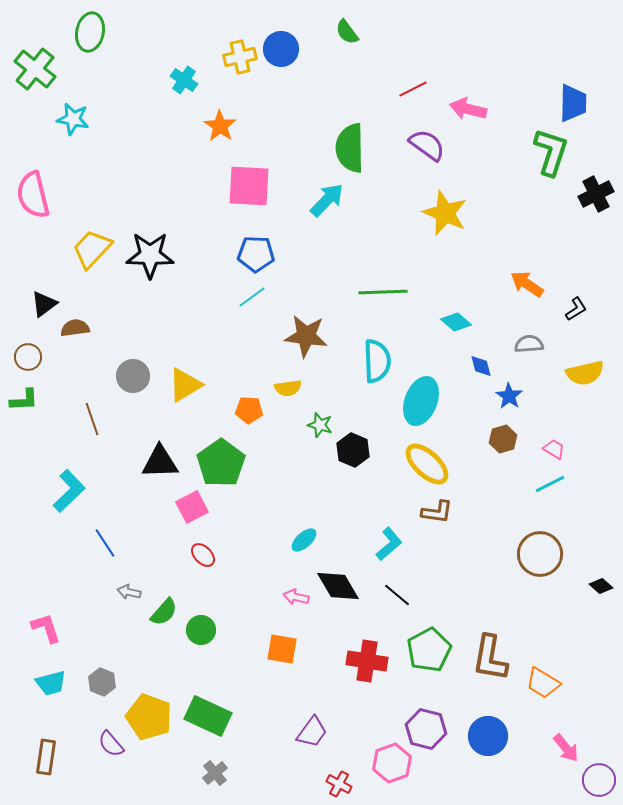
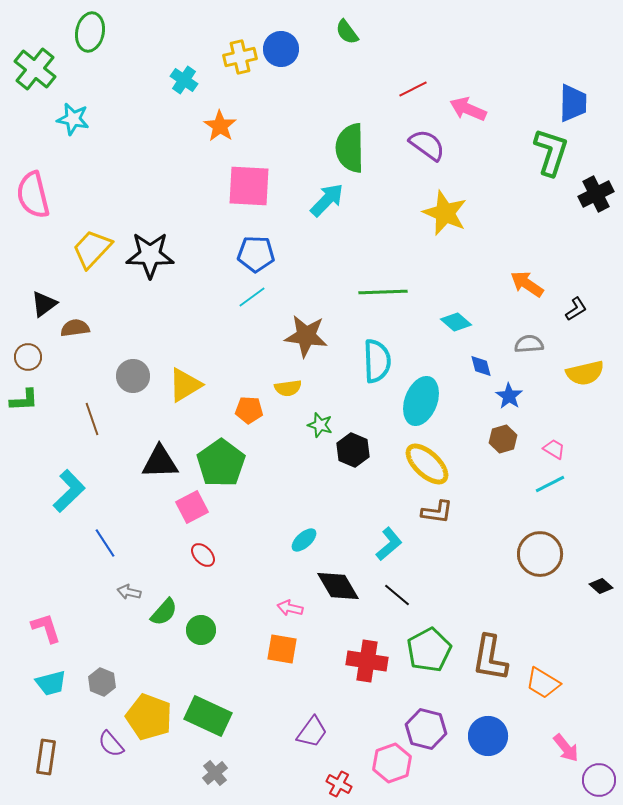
pink arrow at (468, 109): rotated 9 degrees clockwise
pink arrow at (296, 597): moved 6 px left, 11 px down
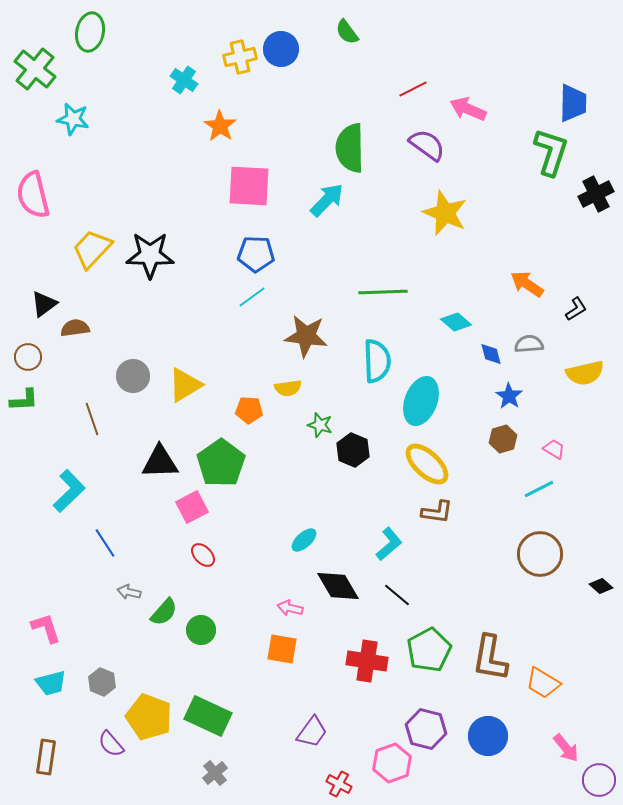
blue diamond at (481, 366): moved 10 px right, 12 px up
cyan line at (550, 484): moved 11 px left, 5 px down
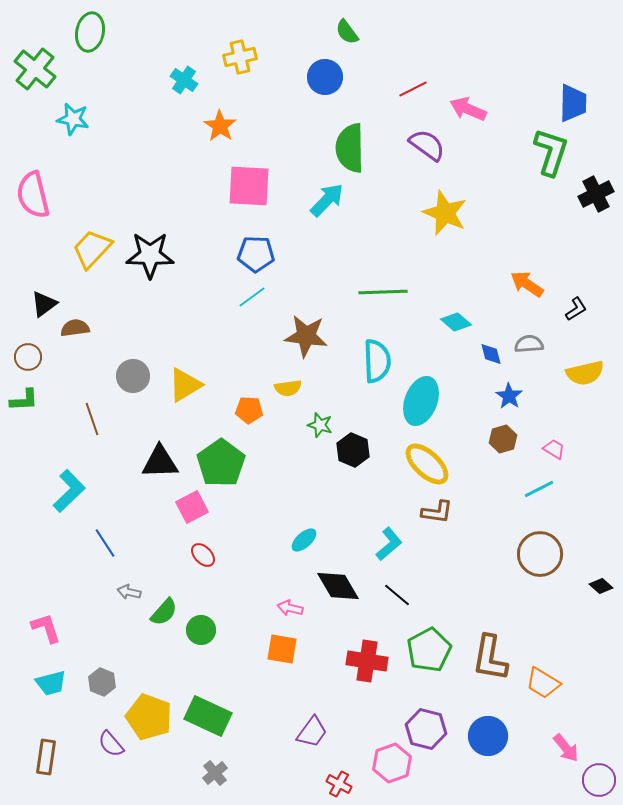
blue circle at (281, 49): moved 44 px right, 28 px down
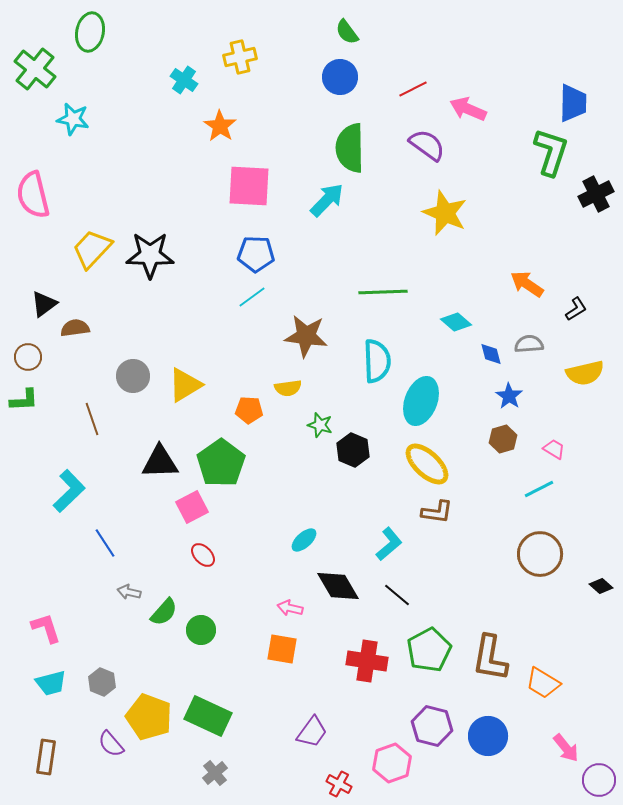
blue circle at (325, 77): moved 15 px right
purple hexagon at (426, 729): moved 6 px right, 3 px up
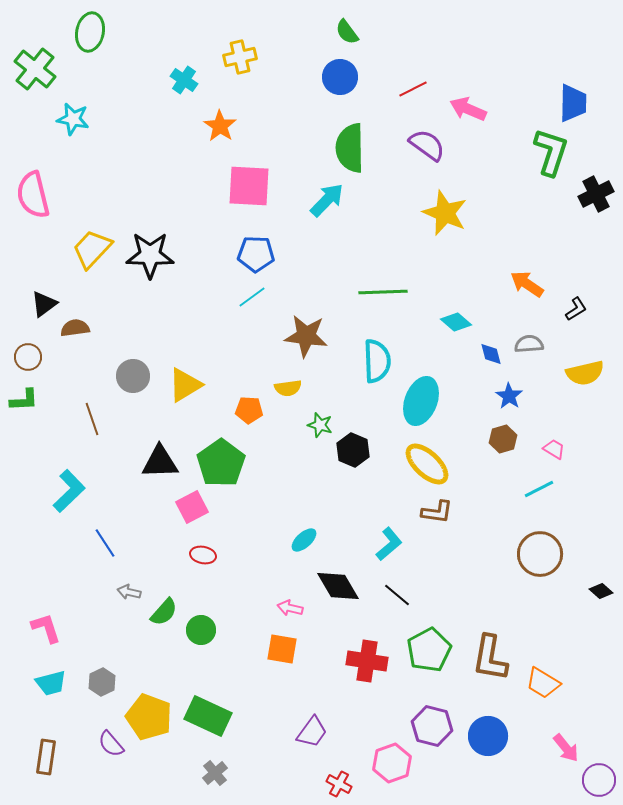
red ellipse at (203, 555): rotated 35 degrees counterclockwise
black diamond at (601, 586): moved 5 px down
gray hexagon at (102, 682): rotated 12 degrees clockwise
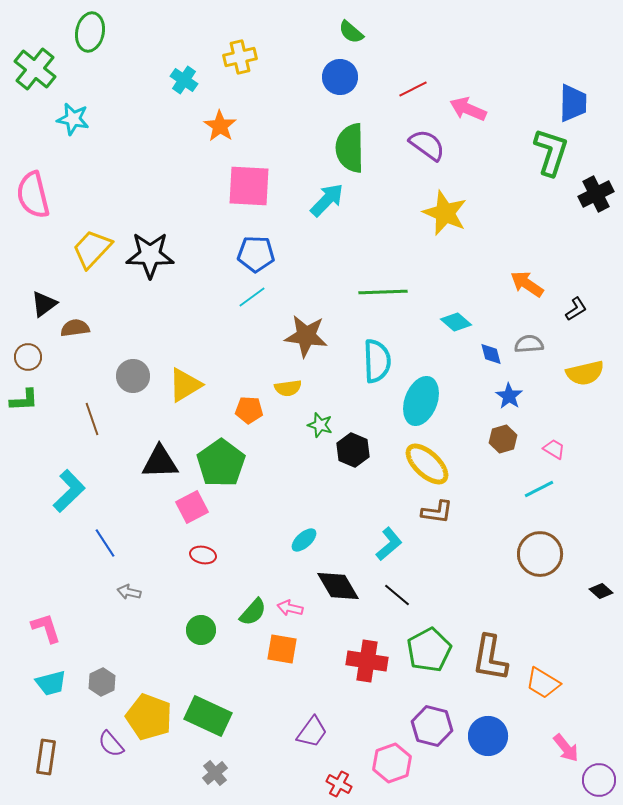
green semicircle at (347, 32): moved 4 px right; rotated 12 degrees counterclockwise
green semicircle at (164, 612): moved 89 px right
